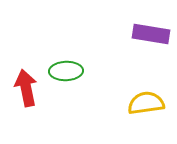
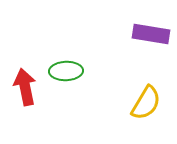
red arrow: moved 1 px left, 1 px up
yellow semicircle: rotated 129 degrees clockwise
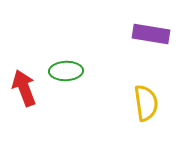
red arrow: moved 1 px left, 1 px down; rotated 9 degrees counterclockwise
yellow semicircle: rotated 39 degrees counterclockwise
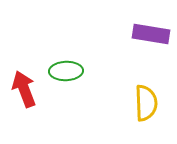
red arrow: moved 1 px down
yellow semicircle: rotated 6 degrees clockwise
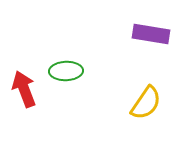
yellow semicircle: rotated 36 degrees clockwise
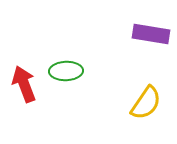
red arrow: moved 5 px up
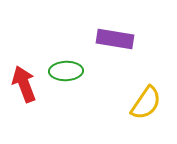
purple rectangle: moved 36 px left, 5 px down
